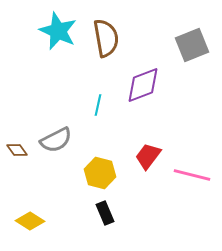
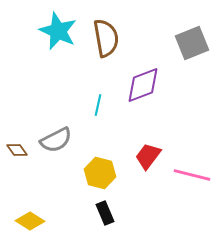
gray square: moved 2 px up
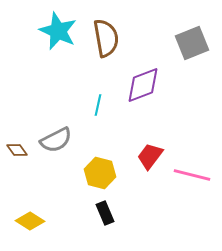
red trapezoid: moved 2 px right
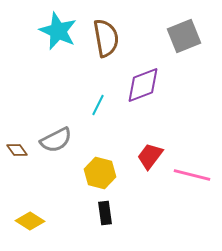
gray square: moved 8 px left, 7 px up
cyan line: rotated 15 degrees clockwise
black rectangle: rotated 15 degrees clockwise
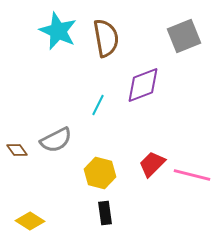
red trapezoid: moved 2 px right, 8 px down; rotated 8 degrees clockwise
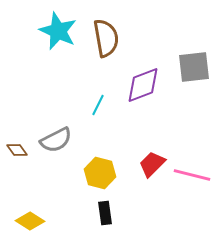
gray square: moved 10 px right, 31 px down; rotated 16 degrees clockwise
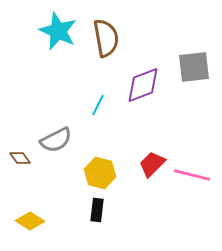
brown diamond: moved 3 px right, 8 px down
black rectangle: moved 8 px left, 3 px up; rotated 15 degrees clockwise
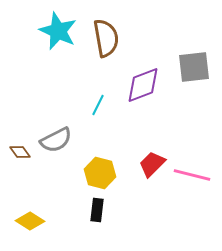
brown diamond: moved 6 px up
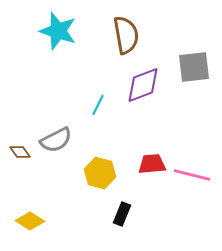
cyan star: rotated 6 degrees counterclockwise
brown semicircle: moved 20 px right, 3 px up
red trapezoid: rotated 40 degrees clockwise
black rectangle: moved 25 px right, 4 px down; rotated 15 degrees clockwise
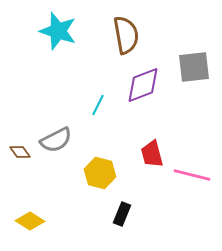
red trapezoid: moved 10 px up; rotated 100 degrees counterclockwise
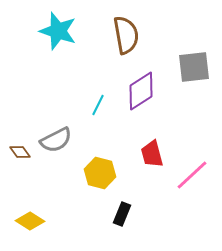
purple diamond: moved 2 px left, 6 px down; rotated 12 degrees counterclockwise
pink line: rotated 57 degrees counterclockwise
